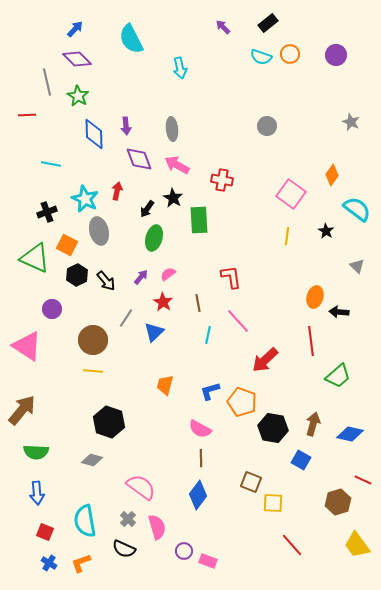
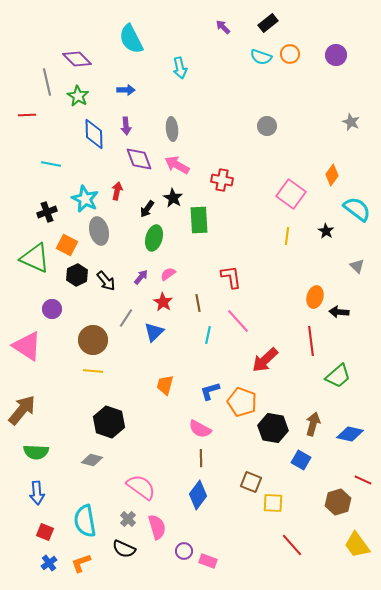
blue arrow at (75, 29): moved 51 px right, 61 px down; rotated 48 degrees clockwise
blue cross at (49, 563): rotated 21 degrees clockwise
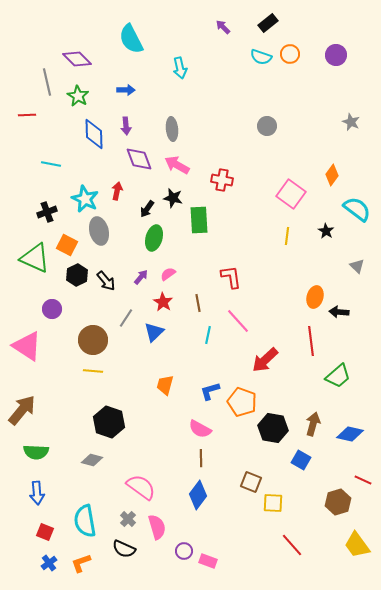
black star at (173, 198): rotated 18 degrees counterclockwise
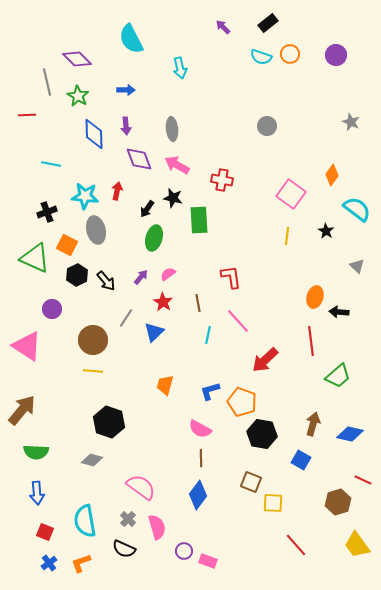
cyan star at (85, 199): moved 3 px up; rotated 20 degrees counterclockwise
gray ellipse at (99, 231): moved 3 px left, 1 px up
black hexagon at (273, 428): moved 11 px left, 6 px down
red line at (292, 545): moved 4 px right
